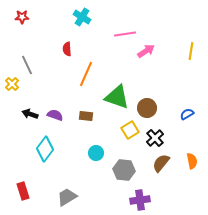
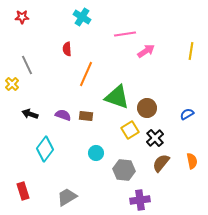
purple semicircle: moved 8 px right
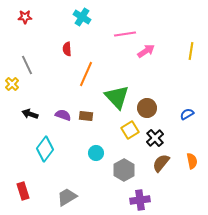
red star: moved 3 px right
green triangle: rotated 28 degrees clockwise
gray hexagon: rotated 25 degrees clockwise
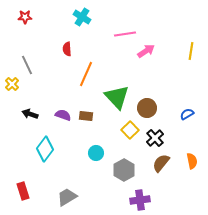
yellow square: rotated 12 degrees counterclockwise
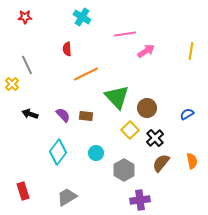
orange line: rotated 40 degrees clockwise
purple semicircle: rotated 28 degrees clockwise
cyan diamond: moved 13 px right, 3 px down
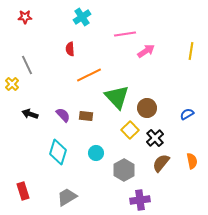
cyan cross: rotated 24 degrees clockwise
red semicircle: moved 3 px right
orange line: moved 3 px right, 1 px down
cyan diamond: rotated 20 degrees counterclockwise
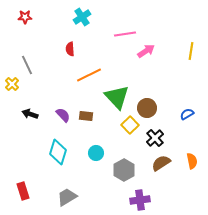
yellow square: moved 5 px up
brown semicircle: rotated 18 degrees clockwise
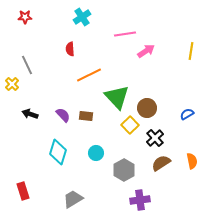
gray trapezoid: moved 6 px right, 2 px down
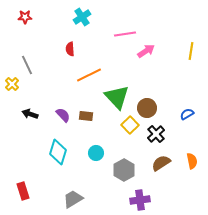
black cross: moved 1 px right, 4 px up
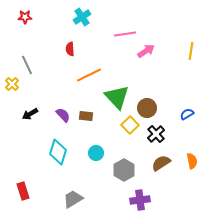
black arrow: rotated 49 degrees counterclockwise
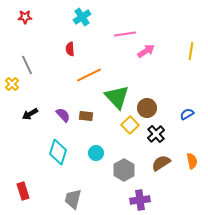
gray trapezoid: rotated 45 degrees counterclockwise
